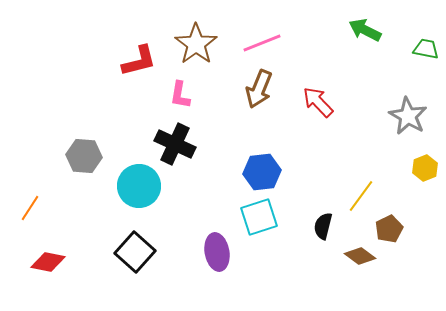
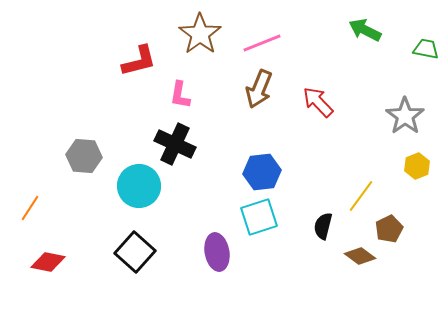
brown star: moved 4 px right, 10 px up
gray star: moved 3 px left; rotated 6 degrees clockwise
yellow hexagon: moved 8 px left, 2 px up
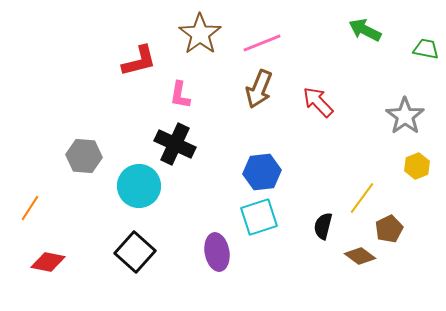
yellow line: moved 1 px right, 2 px down
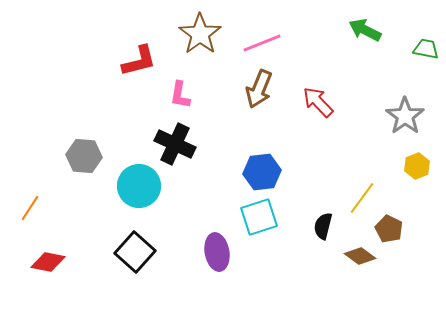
brown pentagon: rotated 20 degrees counterclockwise
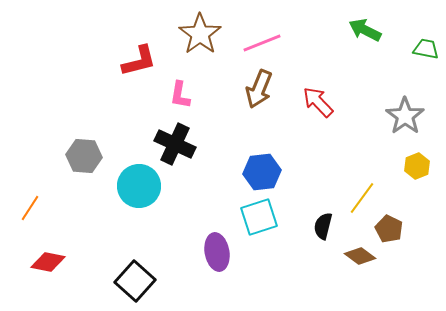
black square: moved 29 px down
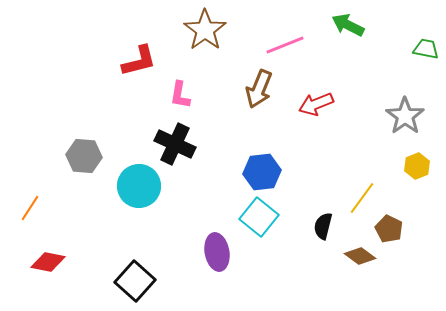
green arrow: moved 17 px left, 5 px up
brown star: moved 5 px right, 4 px up
pink line: moved 23 px right, 2 px down
red arrow: moved 2 px left, 2 px down; rotated 68 degrees counterclockwise
cyan square: rotated 33 degrees counterclockwise
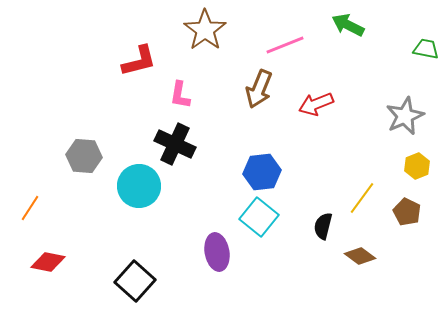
gray star: rotated 12 degrees clockwise
brown pentagon: moved 18 px right, 17 px up
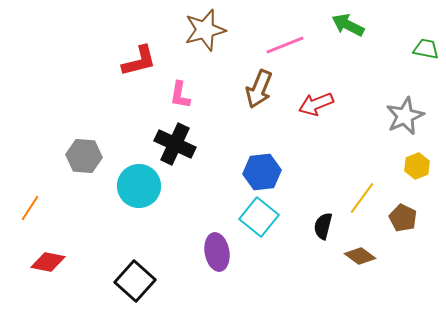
brown star: rotated 21 degrees clockwise
brown pentagon: moved 4 px left, 6 px down
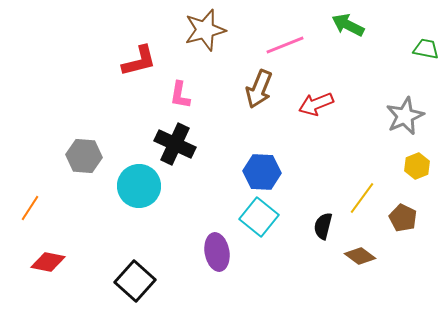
blue hexagon: rotated 9 degrees clockwise
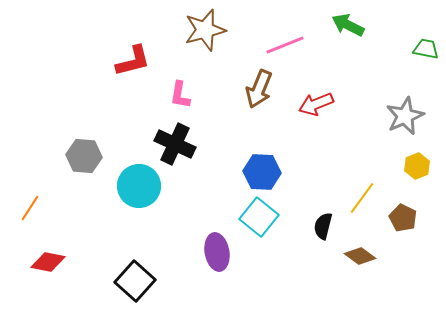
red L-shape: moved 6 px left
